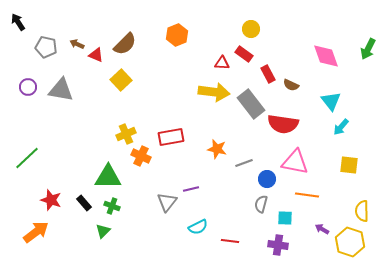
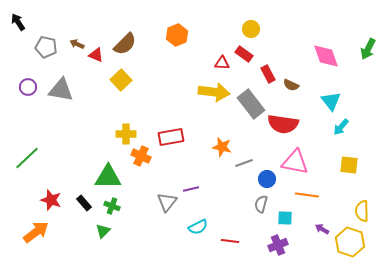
yellow cross at (126, 134): rotated 24 degrees clockwise
orange star at (217, 149): moved 5 px right, 2 px up
purple cross at (278, 245): rotated 30 degrees counterclockwise
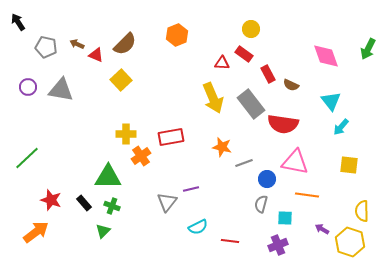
yellow arrow at (214, 92): moved 1 px left, 6 px down; rotated 60 degrees clockwise
orange cross at (141, 156): rotated 30 degrees clockwise
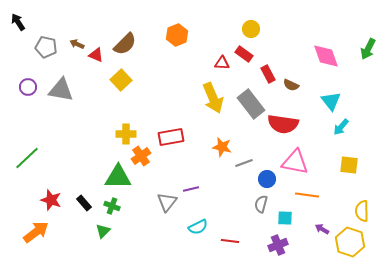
green triangle at (108, 177): moved 10 px right
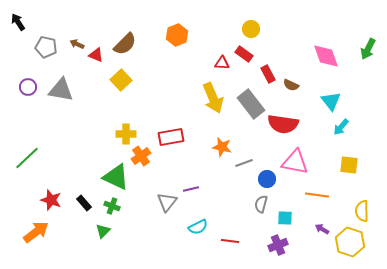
green triangle at (118, 177): moved 2 px left; rotated 24 degrees clockwise
orange line at (307, 195): moved 10 px right
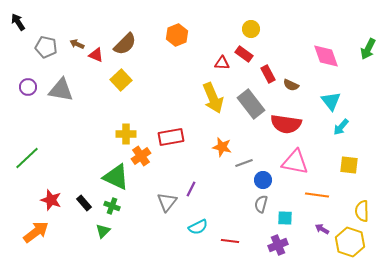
red semicircle at (283, 124): moved 3 px right
blue circle at (267, 179): moved 4 px left, 1 px down
purple line at (191, 189): rotated 49 degrees counterclockwise
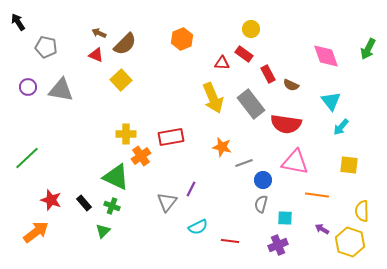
orange hexagon at (177, 35): moved 5 px right, 4 px down
brown arrow at (77, 44): moved 22 px right, 11 px up
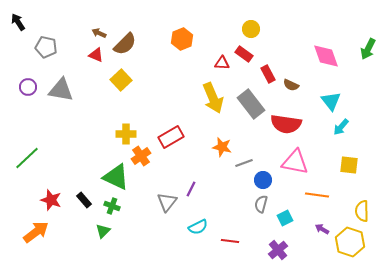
red rectangle at (171, 137): rotated 20 degrees counterclockwise
black rectangle at (84, 203): moved 3 px up
cyan square at (285, 218): rotated 28 degrees counterclockwise
purple cross at (278, 245): moved 5 px down; rotated 18 degrees counterclockwise
